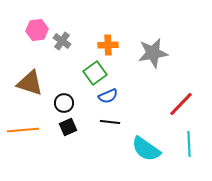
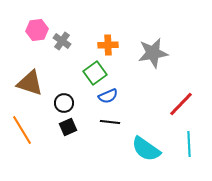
orange line: moved 1 px left; rotated 64 degrees clockwise
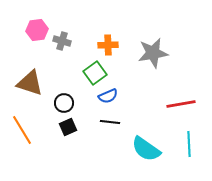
gray cross: rotated 18 degrees counterclockwise
red line: rotated 36 degrees clockwise
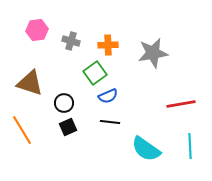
gray cross: moved 9 px right
cyan line: moved 1 px right, 2 px down
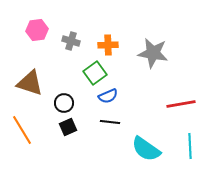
gray star: rotated 20 degrees clockwise
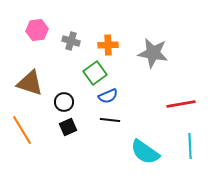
black circle: moved 1 px up
black line: moved 2 px up
cyan semicircle: moved 1 px left, 3 px down
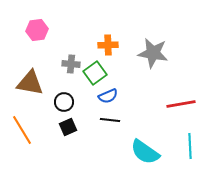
gray cross: moved 23 px down; rotated 12 degrees counterclockwise
brown triangle: rotated 8 degrees counterclockwise
